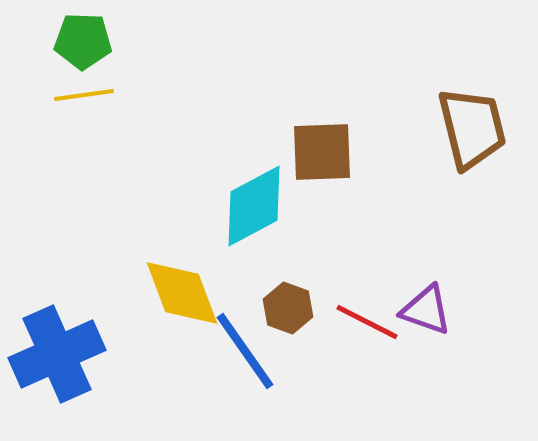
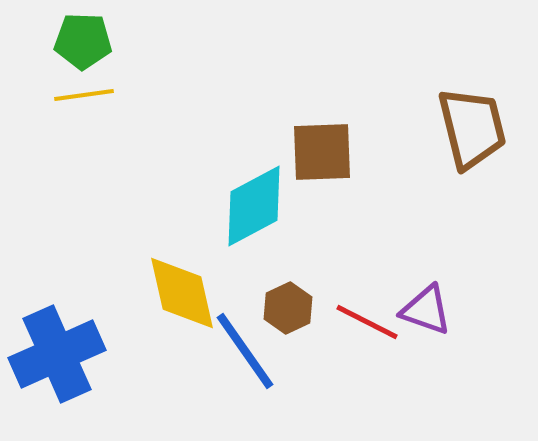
yellow diamond: rotated 8 degrees clockwise
brown hexagon: rotated 15 degrees clockwise
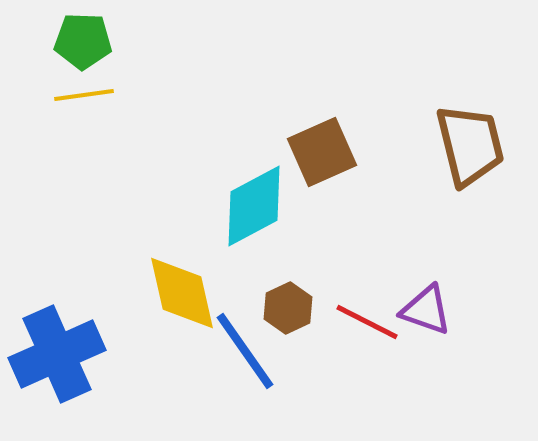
brown trapezoid: moved 2 px left, 17 px down
brown square: rotated 22 degrees counterclockwise
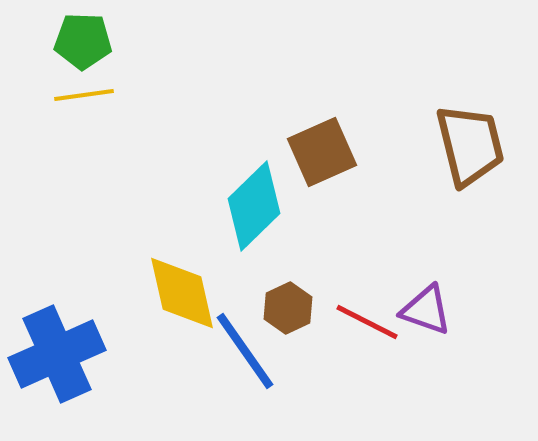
cyan diamond: rotated 16 degrees counterclockwise
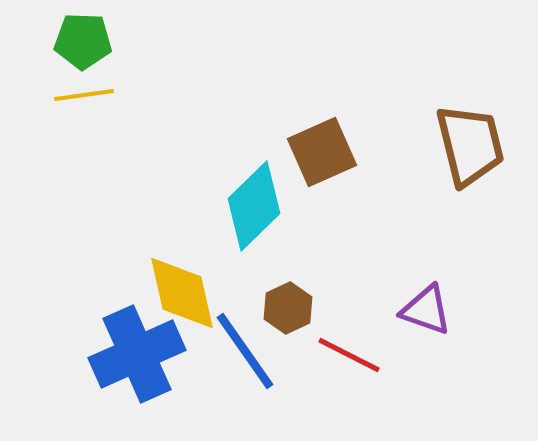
red line: moved 18 px left, 33 px down
blue cross: moved 80 px right
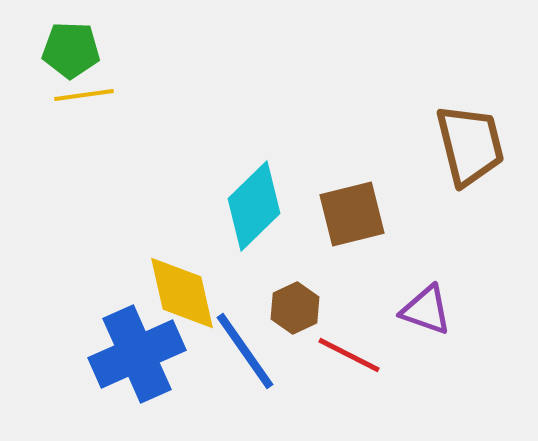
green pentagon: moved 12 px left, 9 px down
brown square: moved 30 px right, 62 px down; rotated 10 degrees clockwise
brown hexagon: moved 7 px right
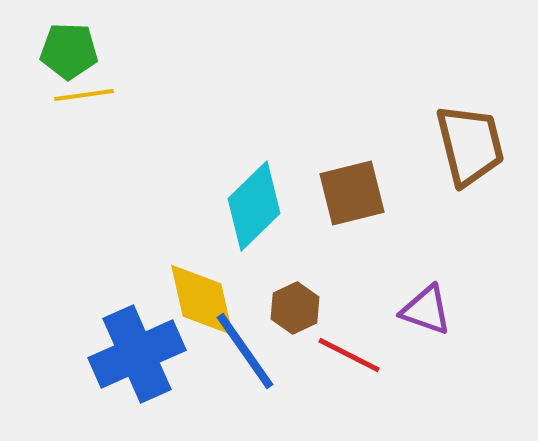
green pentagon: moved 2 px left, 1 px down
brown square: moved 21 px up
yellow diamond: moved 20 px right, 7 px down
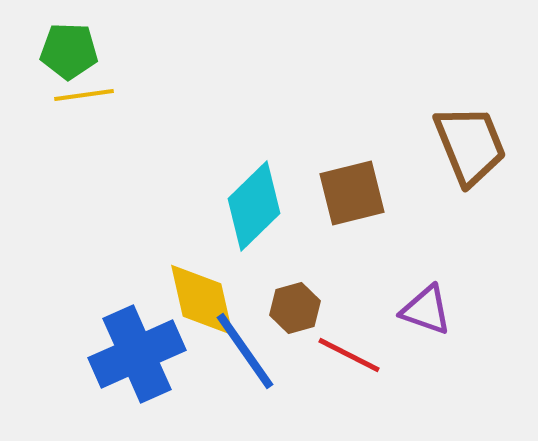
brown trapezoid: rotated 8 degrees counterclockwise
brown hexagon: rotated 9 degrees clockwise
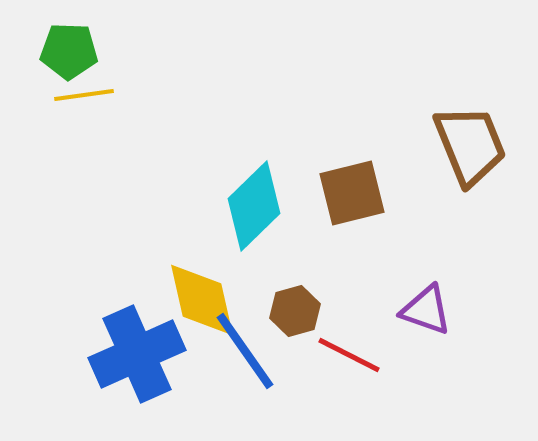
brown hexagon: moved 3 px down
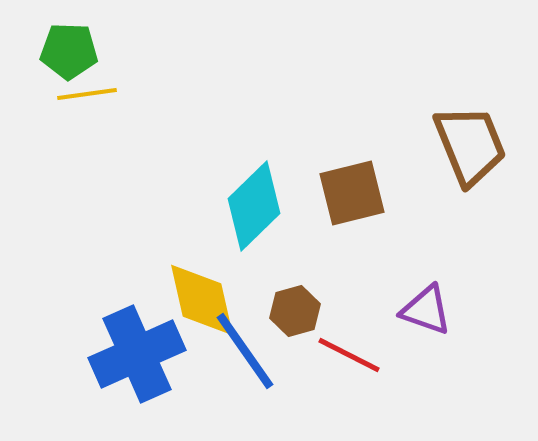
yellow line: moved 3 px right, 1 px up
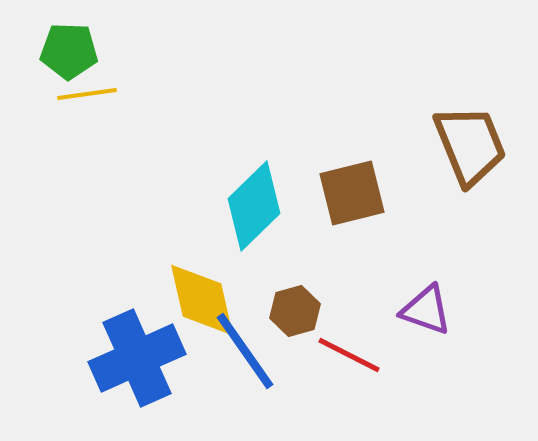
blue cross: moved 4 px down
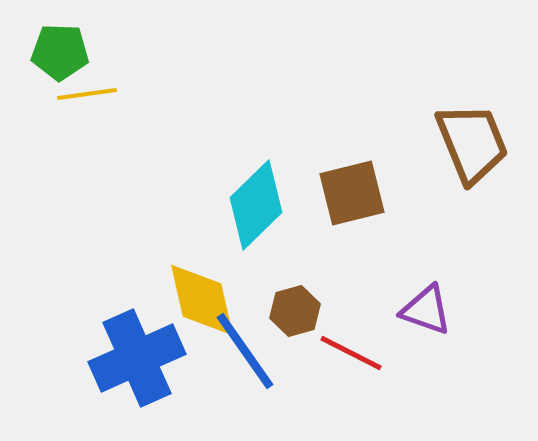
green pentagon: moved 9 px left, 1 px down
brown trapezoid: moved 2 px right, 2 px up
cyan diamond: moved 2 px right, 1 px up
red line: moved 2 px right, 2 px up
